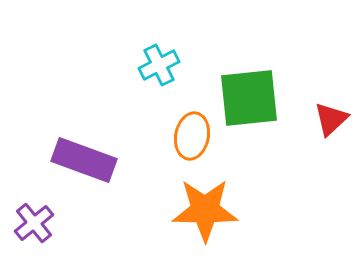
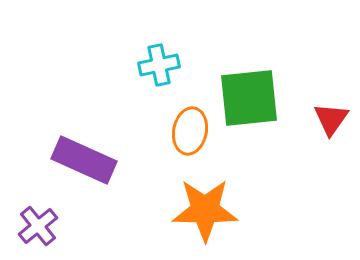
cyan cross: rotated 15 degrees clockwise
red triangle: rotated 12 degrees counterclockwise
orange ellipse: moved 2 px left, 5 px up
purple rectangle: rotated 4 degrees clockwise
purple cross: moved 4 px right, 3 px down
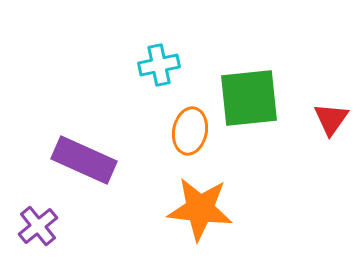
orange star: moved 5 px left, 1 px up; rotated 6 degrees clockwise
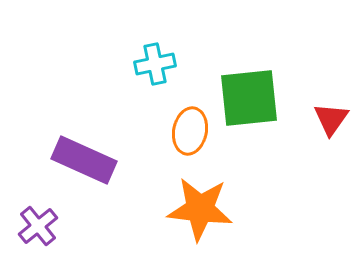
cyan cross: moved 4 px left, 1 px up
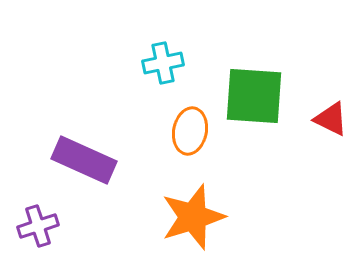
cyan cross: moved 8 px right, 1 px up
green square: moved 5 px right, 2 px up; rotated 10 degrees clockwise
red triangle: rotated 39 degrees counterclockwise
orange star: moved 7 px left, 8 px down; rotated 24 degrees counterclockwise
purple cross: rotated 21 degrees clockwise
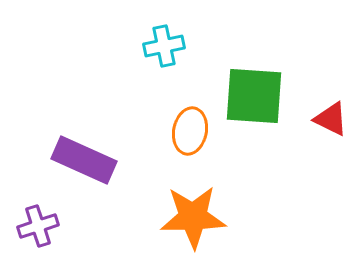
cyan cross: moved 1 px right, 17 px up
orange star: rotated 16 degrees clockwise
